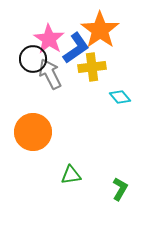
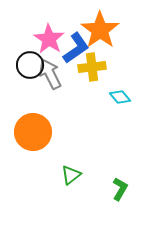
black circle: moved 3 px left, 6 px down
green triangle: rotated 30 degrees counterclockwise
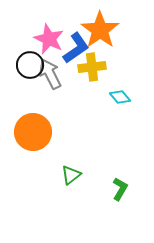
pink star: rotated 8 degrees counterclockwise
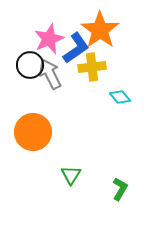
pink star: rotated 24 degrees clockwise
green triangle: rotated 20 degrees counterclockwise
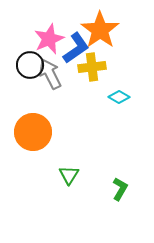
cyan diamond: moved 1 px left; rotated 20 degrees counterclockwise
green triangle: moved 2 px left
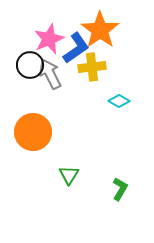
cyan diamond: moved 4 px down
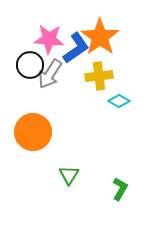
orange star: moved 7 px down
pink star: rotated 28 degrees clockwise
yellow cross: moved 7 px right, 9 px down
gray arrow: rotated 120 degrees counterclockwise
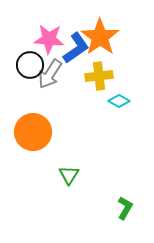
green L-shape: moved 5 px right, 19 px down
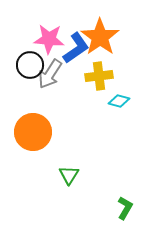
cyan diamond: rotated 15 degrees counterclockwise
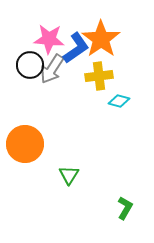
orange star: moved 1 px right, 2 px down
gray arrow: moved 2 px right, 5 px up
orange circle: moved 8 px left, 12 px down
